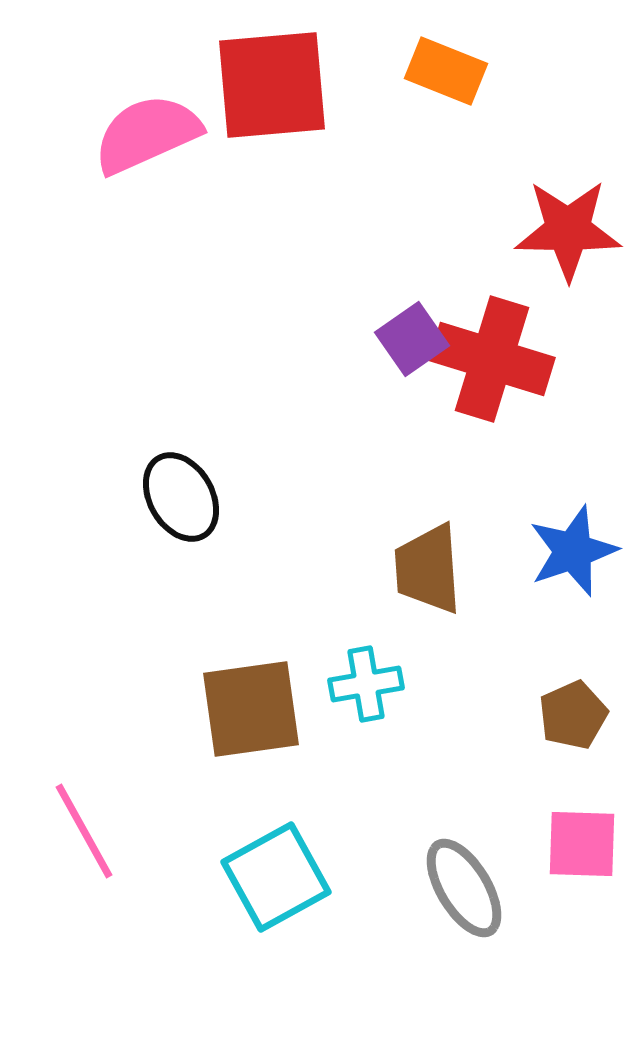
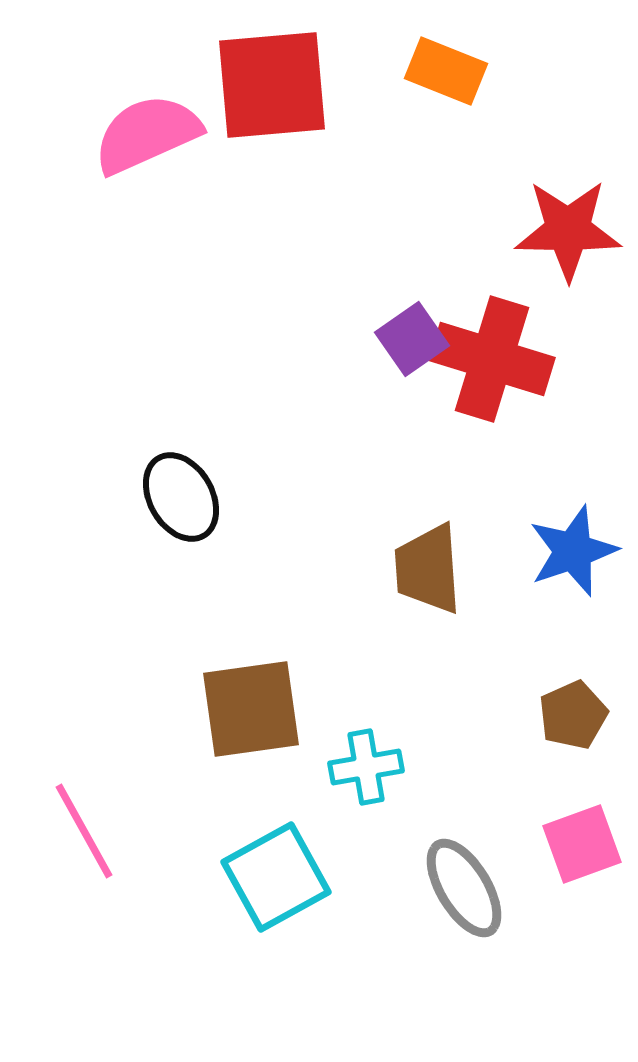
cyan cross: moved 83 px down
pink square: rotated 22 degrees counterclockwise
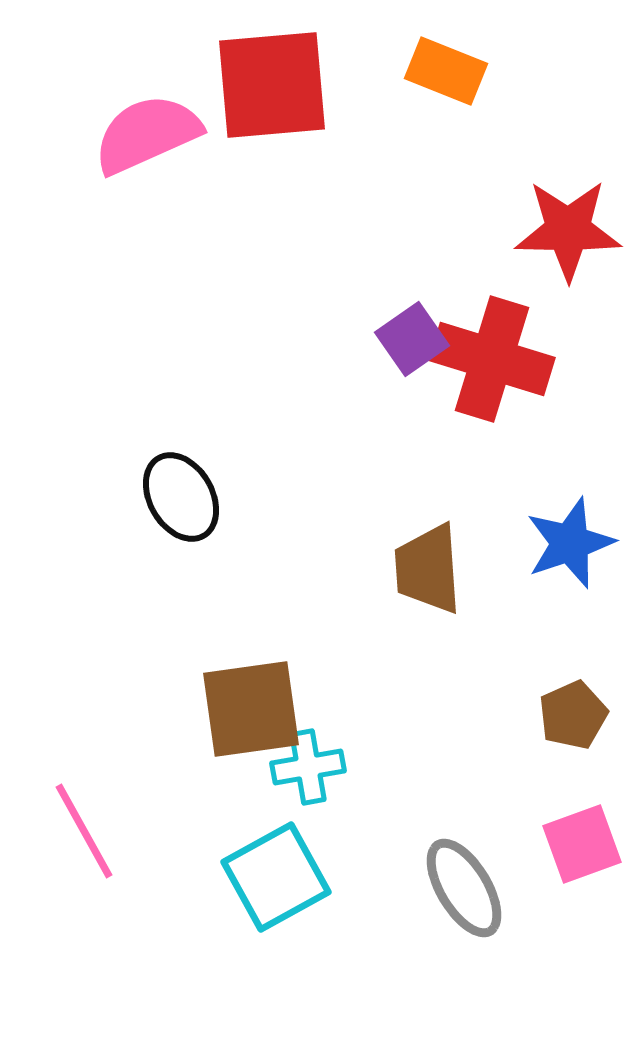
blue star: moved 3 px left, 8 px up
cyan cross: moved 58 px left
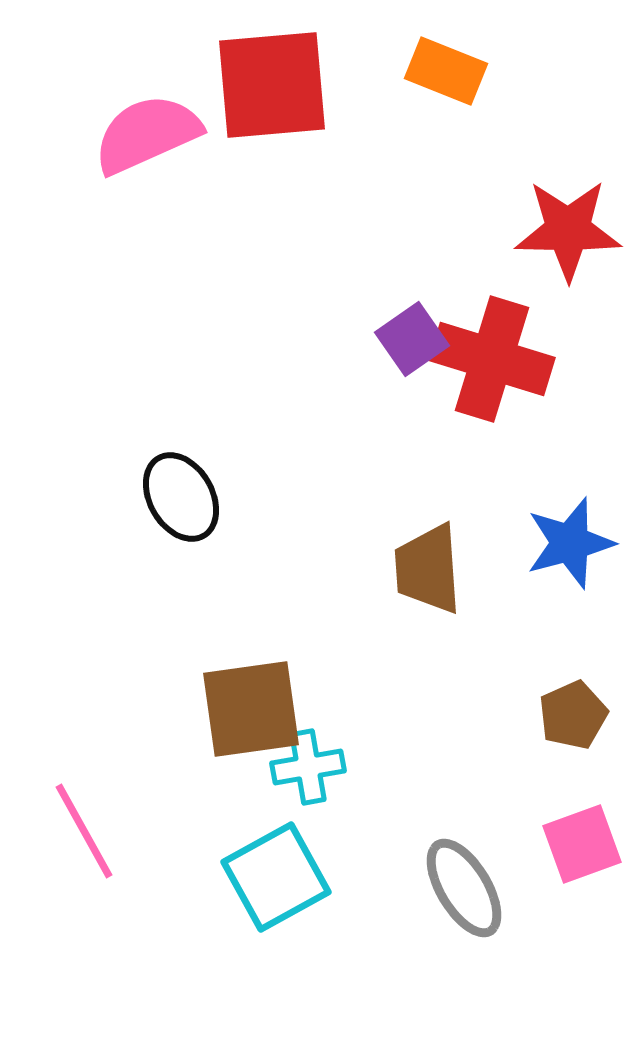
blue star: rotated 4 degrees clockwise
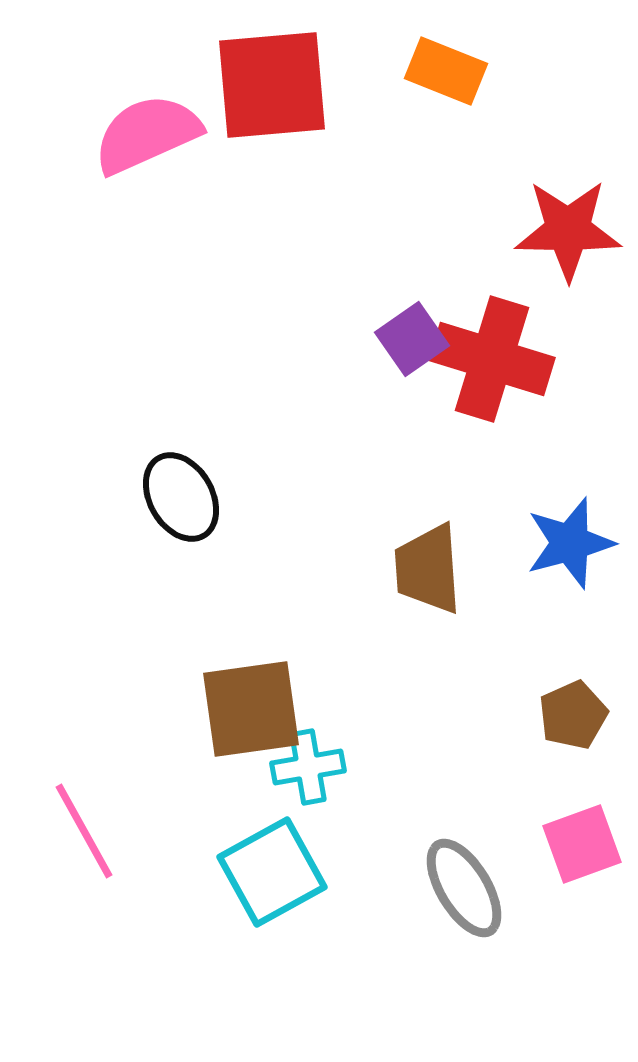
cyan square: moved 4 px left, 5 px up
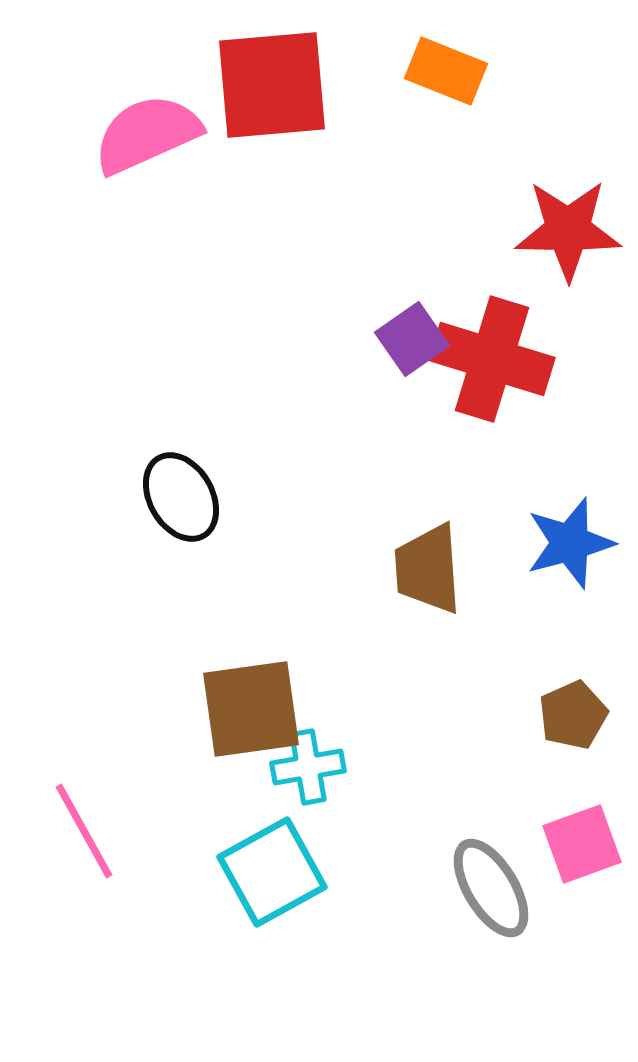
gray ellipse: moved 27 px right
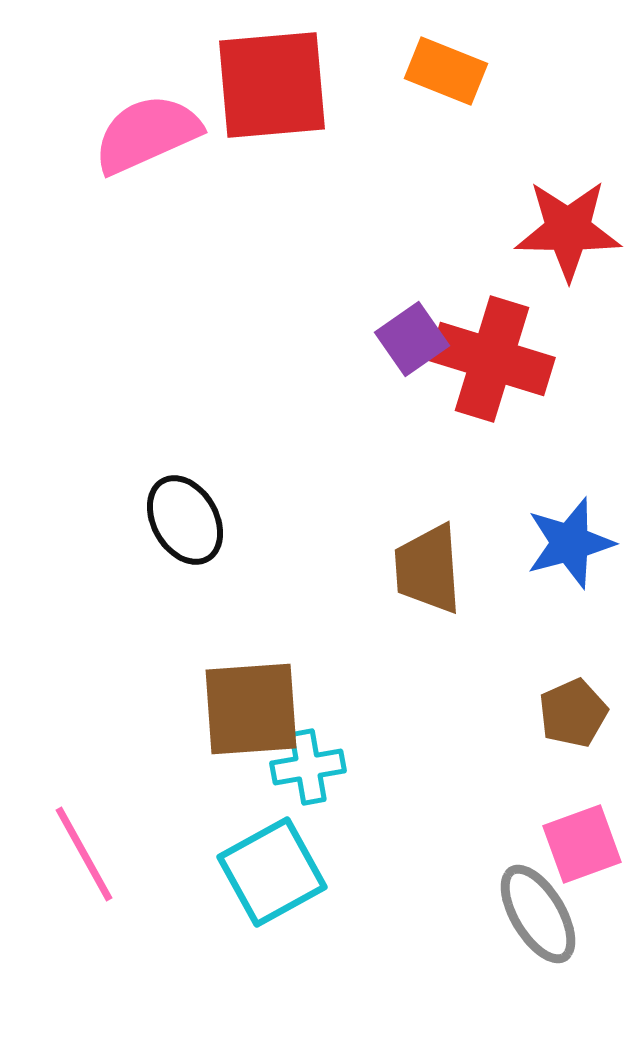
black ellipse: moved 4 px right, 23 px down
brown square: rotated 4 degrees clockwise
brown pentagon: moved 2 px up
pink line: moved 23 px down
gray ellipse: moved 47 px right, 26 px down
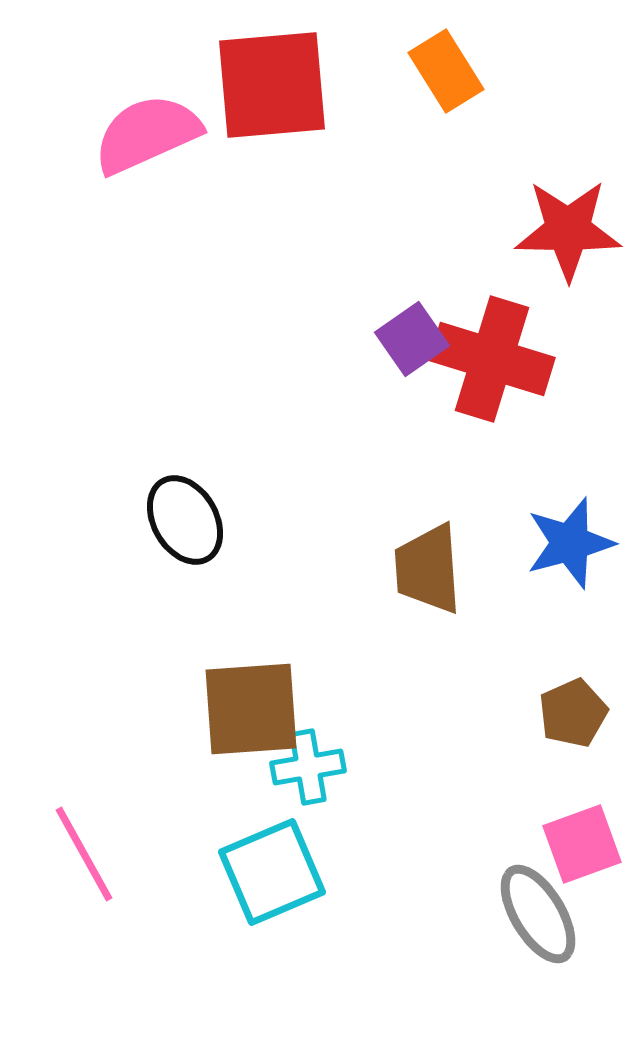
orange rectangle: rotated 36 degrees clockwise
cyan square: rotated 6 degrees clockwise
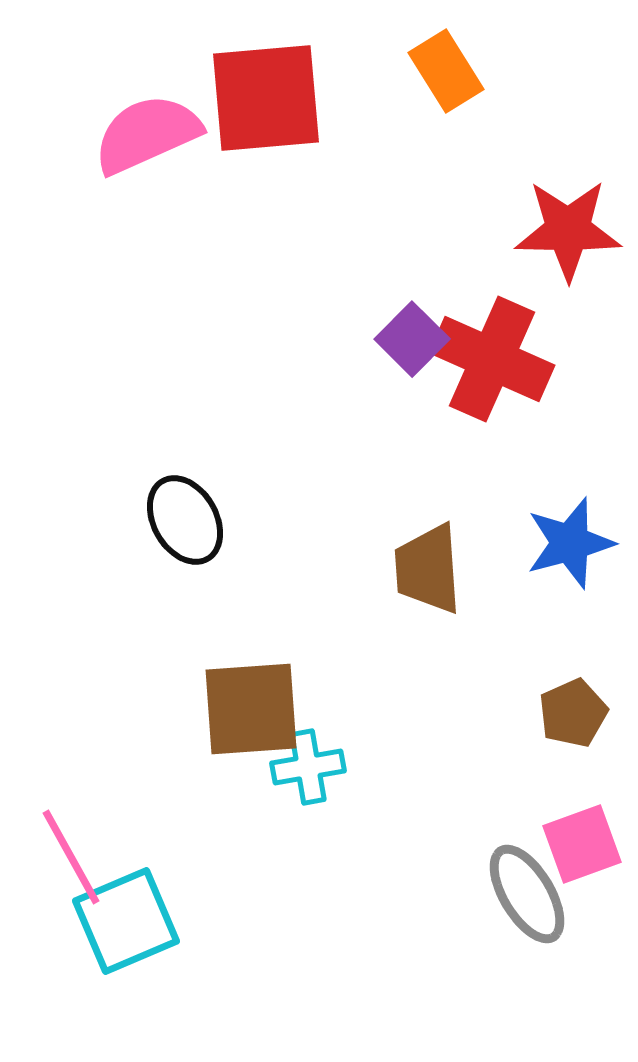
red square: moved 6 px left, 13 px down
purple square: rotated 10 degrees counterclockwise
red cross: rotated 7 degrees clockwise
pink line: moved 13 px left, 3 px down
cyan square: moved 146 px left, 49 px down
gray ellipse: moved 11 px left, 20 px up
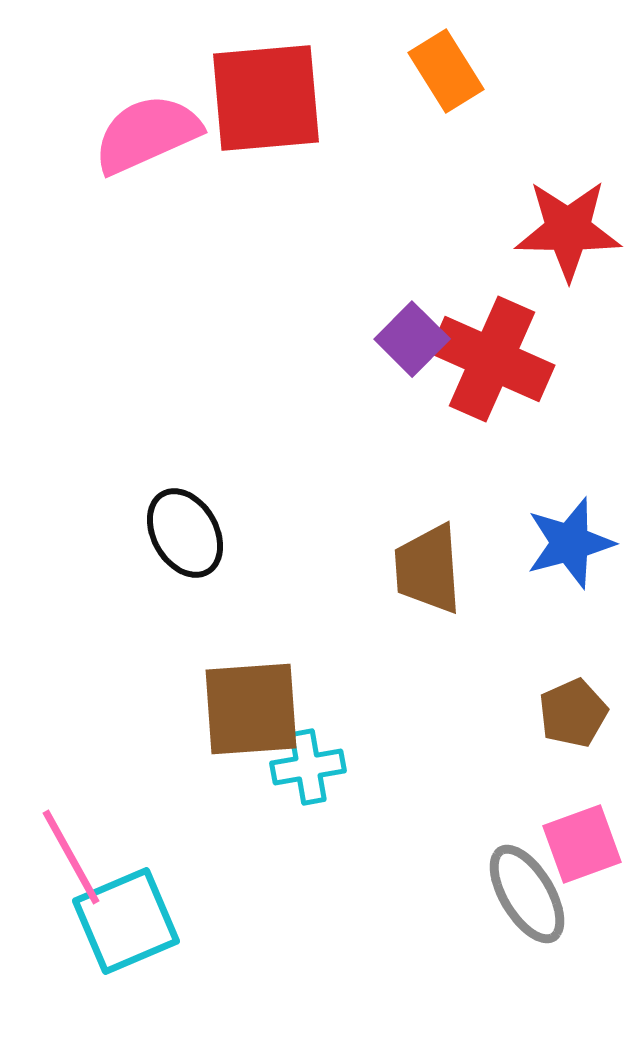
black ellipse: moved 13 px down
